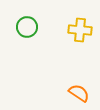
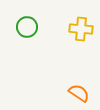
yellow cross: moved 1 px right, 1 px up
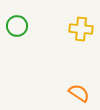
green circle: moved 10 px left, 1 px up
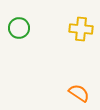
green circle: moved 2 px right, 2 px down
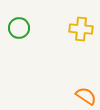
orange semicircle: moved 7 px right, 3 px down
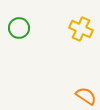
yellow cross: rotated 20 degrees clockwise
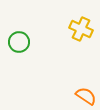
green circle: moved 14 px down
